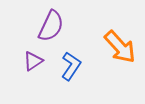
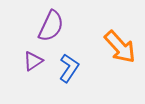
blue L-shape: moved 2 px left, 2 px down
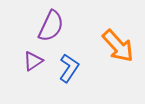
orange arrow: moved 2 px left, 1 px up
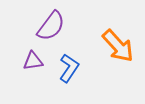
purple semicircle: rotated 12 degrees clockwise
purple triangle: rotated 25 degrees clockwise
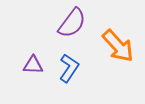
purple semicircle: moved 21 px right, 3 px up
purple triangle: moved 4 px down; rotated 10 degrees clockwise
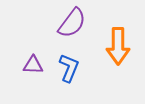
orange arrow: rotated 42 degrees clockwise
blue L-shape: rotated 12 degrees counterclockwise
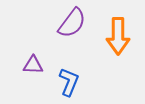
orange arrow: moved 10 px up
blue L-shape: moved 14 px down
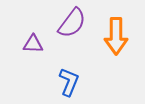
orange arrow: moved 2 px left
purple triangle: moved 21 px up
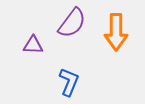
orange arrow: moved 4 px up
purple triangle: moved 1 px down
